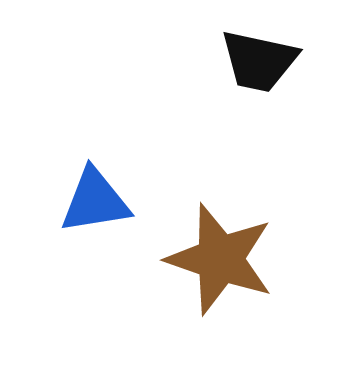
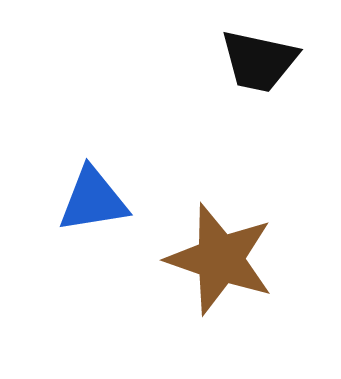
blue triangle: moved 2 px left, 1 px up
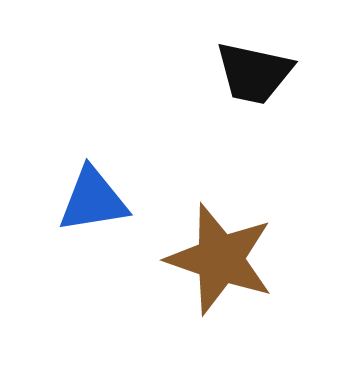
black trapezoid: moved 5 px left, 12 px down
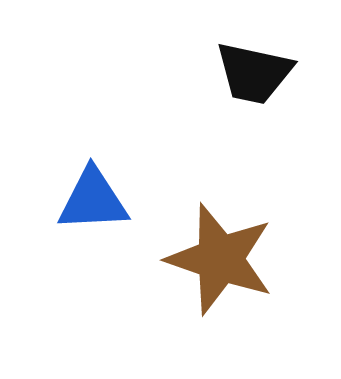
blue triangle: rotated 6 degrees clockwise
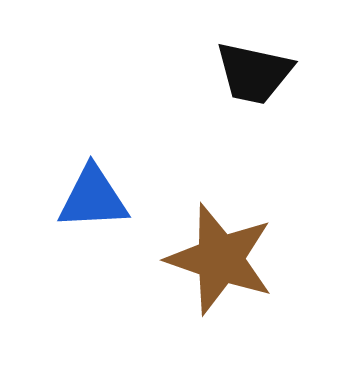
blue triangle: moved 2 px up
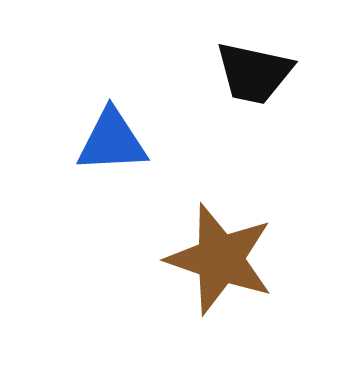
blue triangle: moved 19 px right, 57 px up
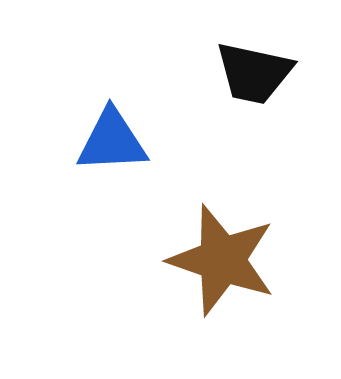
brown star: moved 2 px right, 1 px down
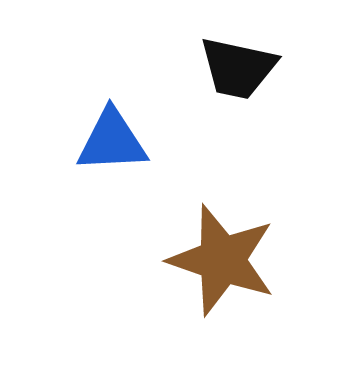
black trapezoid: moved 16 px left, 5 px up
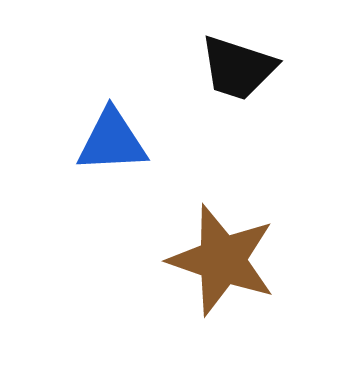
black trapezoid: rotated 6 degrees clockwise
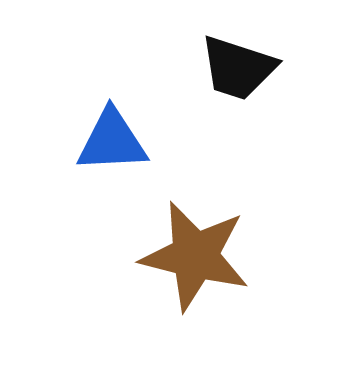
brown star: moved 27 px left, 4 px up; rotated 5 degrees counterclockwise
